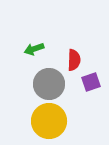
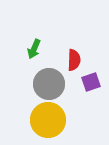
green arrow: rotated 48 degrees counterclockwise
yellow circle: moved 1 px left, 1 px up
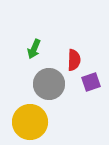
yellow circle: moved 18 px left, 2 px down
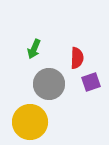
red semicircle: moved 3 px right, 2 px up
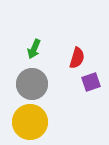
red semicircle: rotated 15 degrees clockwise
gray circle: moved 17 px left
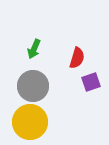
gray circle: moved 1 px right, 2 px down
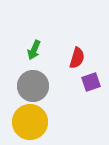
green arrow: moved 1 px down
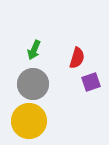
gray circle: moved 2 px up
yellow circle: moved 1 px left, 1 px up
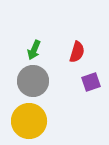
red semicircle: moved 6 px up
gray circle: moved 3 px up
